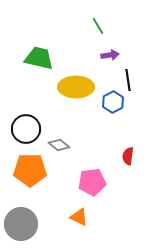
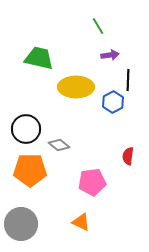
black line: rotated 10 degrees clockwise
orange triangle: moved 2 px right, 5 px down
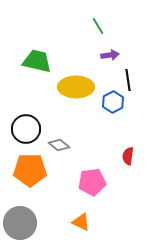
green trapezoid: moved 2 px left, 3 px down
black line: rotated 10 degrees counterclockwise
gray circle: moved 1 px left, 1 px up
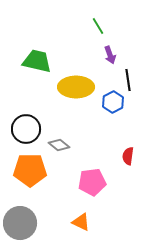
purple arrow: rotated 78 degrees clockwise
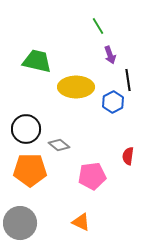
pink pentagon: moved 6 px up
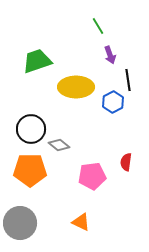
green trapezoid: rotated 32 degrees counterclockwise
black circle: moved 5 px right
red semicircle: moved 2 px left, 6 px down
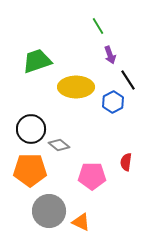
black line: rotated 25 degrees counterclockwise
pink pentagon: rotated 8 degrees clockwise
gray circle: moved 29 px right, 12 px up
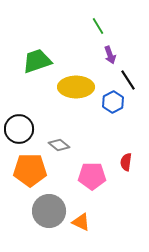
black circle: moved 12 px left
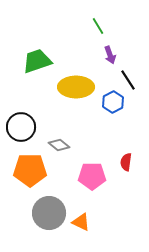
black circle: moved 2 px right, 2 px up
gray circle: moved 2 px down
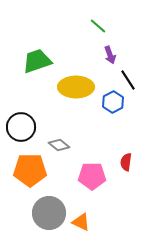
green line: rotated 18 degrees counterclockwise
